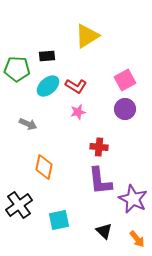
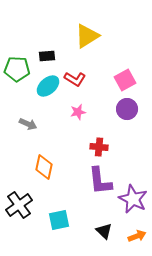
red L-shape: moved 1 px left, 7 px up
purple circle: moved 2 px right
orange arrow: moved 3 px up; rotated 72 degrees counterclockwise
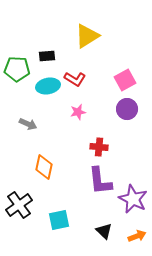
cyan ellipse: rotated 30 degrees clockwise
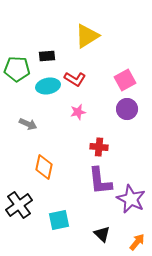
purple star: moved 2 px left
black triangle: moved 2 px left, 3 px down
orange arrow: moved 6 px down; rotated 30 degrees counterclockwise
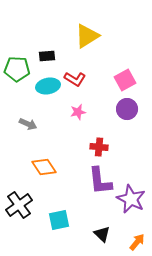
orange diamond: rotated 45 degrees counterclockwise
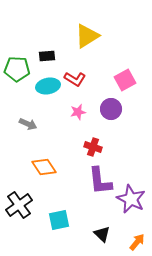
purple circle: moved 16 px left
red cross: moved 6 px left; rotated 12 degrees clockwise
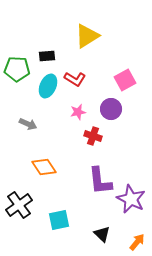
cyan ellipse: rotated 55 degrees counterclockwise
red cross: moved 11 px up
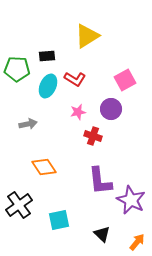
gray arrow: rotated 36 degrees counterclockwise
purple star: moved 1 px down
